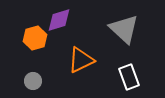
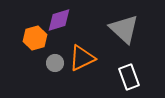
orange triangle: moved 1 px right, 2 px up
gray circle: moved 22 px right, 18 px up
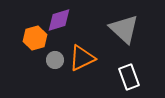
gray circle: moved 3 px up
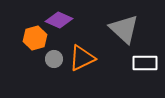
purple diamond: rotated 40 degrees clockwise
gray circle: moved 1 px left, 1 px up
white rectangle: moved 16 px right, 14 px up; rotated 70 degrees counterclockwise
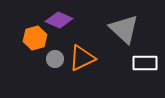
gray circle: moved 1 px right
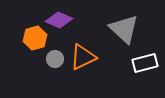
orange triangle: moved 1 px right, 1 px up
white rectangle: rotated 15 degrees counterclockwise
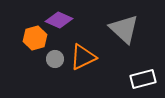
white rectangle: moved 2 px left, 16 px down
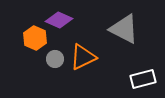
gray triangle: rotated 16 degrees counterclockwise
orange hexagon: rotated 20 degrees counterclockwise
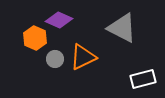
gray triangle: moved 2 px left, 1 px up
